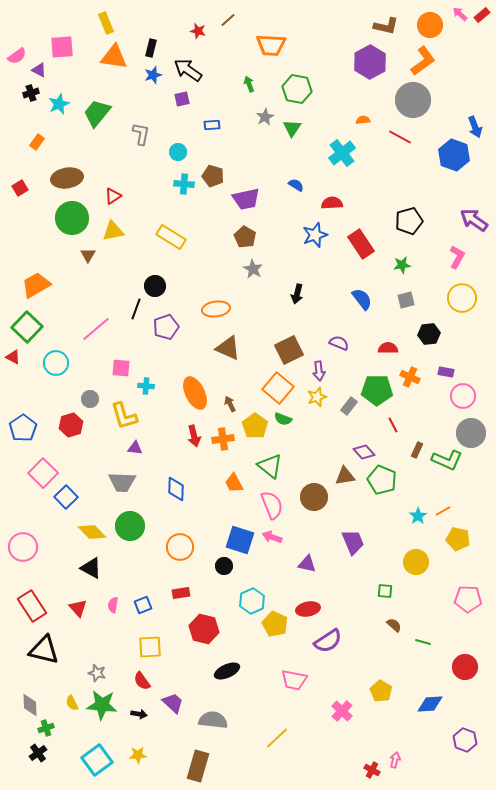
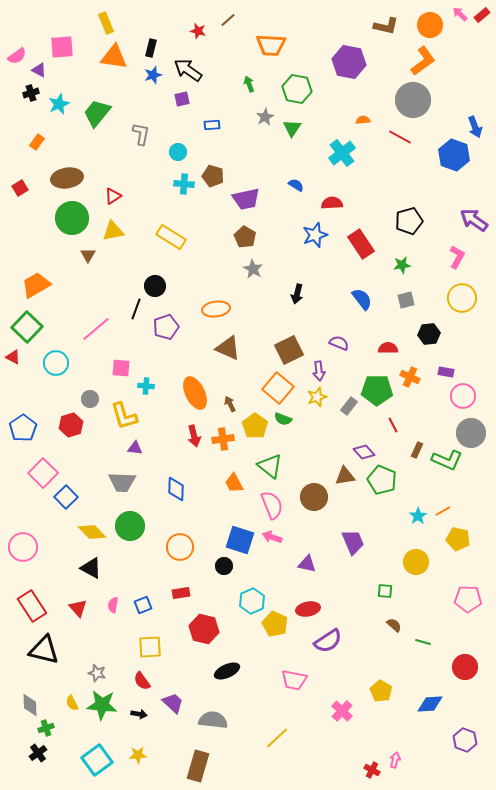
purple hexagon at (370, 62): moved 21 px left; rotated 20 degrees counterclockwise
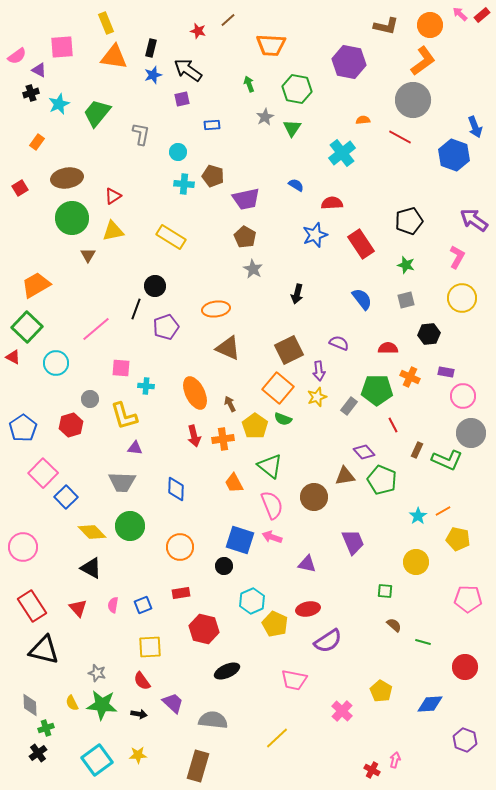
green star at (402, 265): moved 4 px right; rotated 24 degrees clockwise
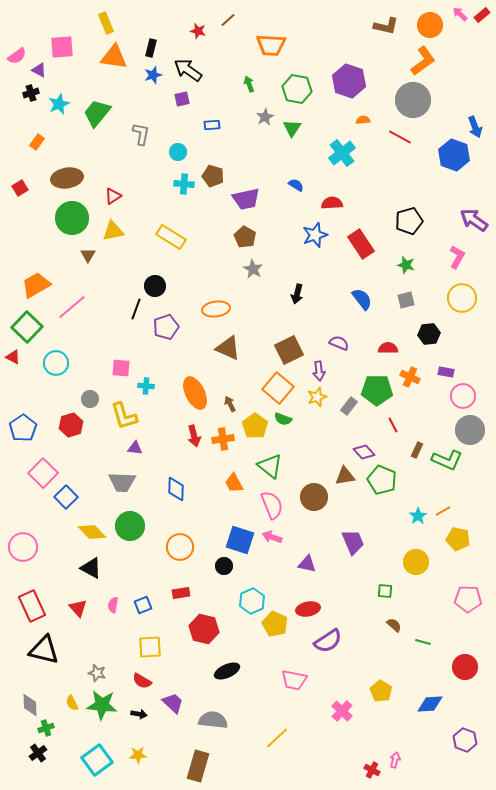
purple hexagon at (349, 62): moved 19 px down; rotated 8 degrees clockwise
pink line at (96, 329): moved 24 px left, 22 px up
gray circle at (471, 433): moved 1 px left, 3 px up
red rectangle at (32, 606): rotated 8 degrees clockwise
red semicircle at (142, 681): rotated 24 degrees counterclockwise
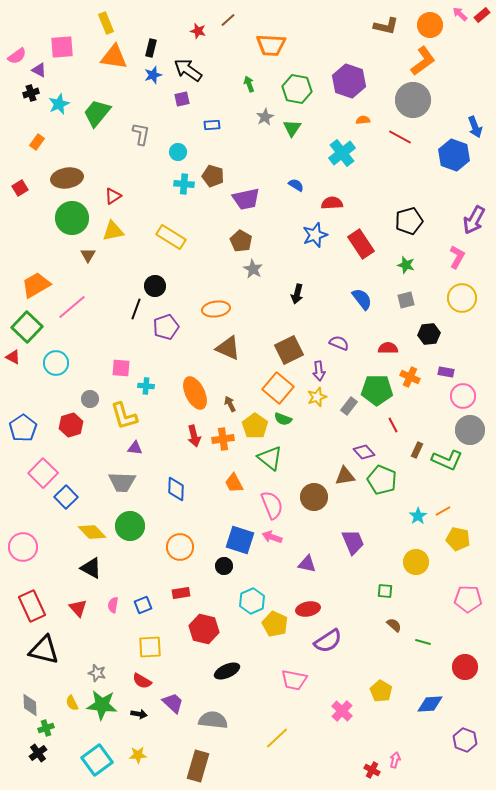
purple arrow at (474, 220): rotated 96 degrees counterclockwise
brown pentagon at (245, 237): moved 4 px left, 4 px down
green triangle at (270, 466): moved 8 px up
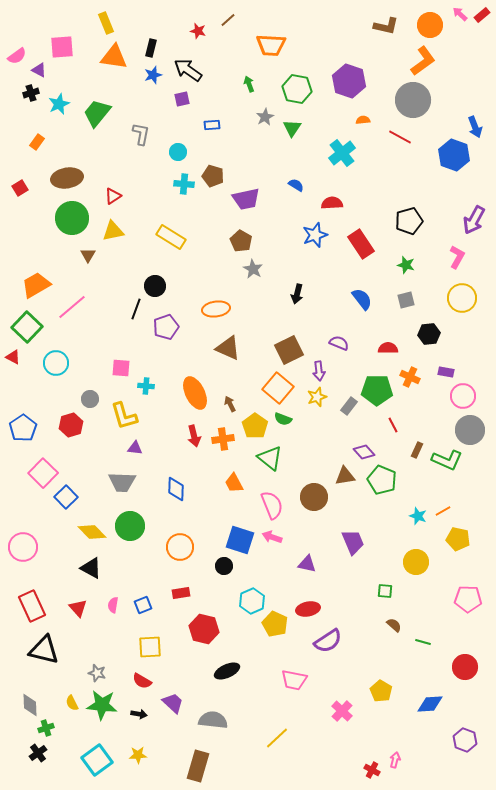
cyan star at (418, 516): rotated 18 degrees counterclockwise
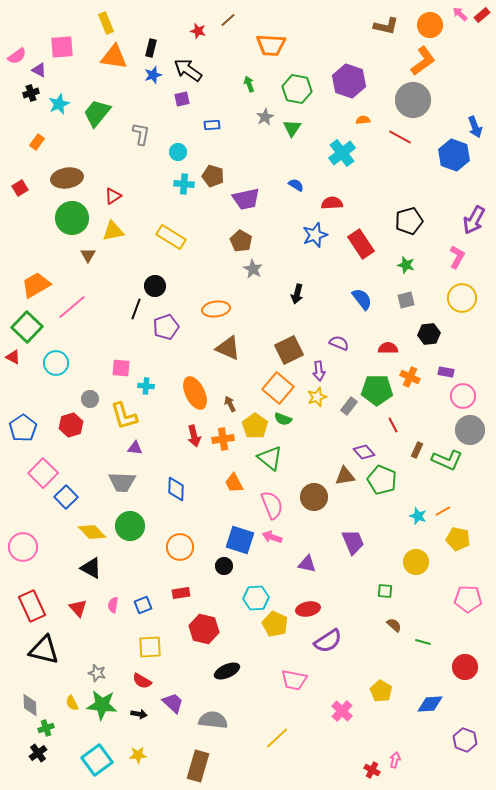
cyan hexagon at (252, 601): moved 4 px right, 3 px up; rotated 20 degrees clockwise
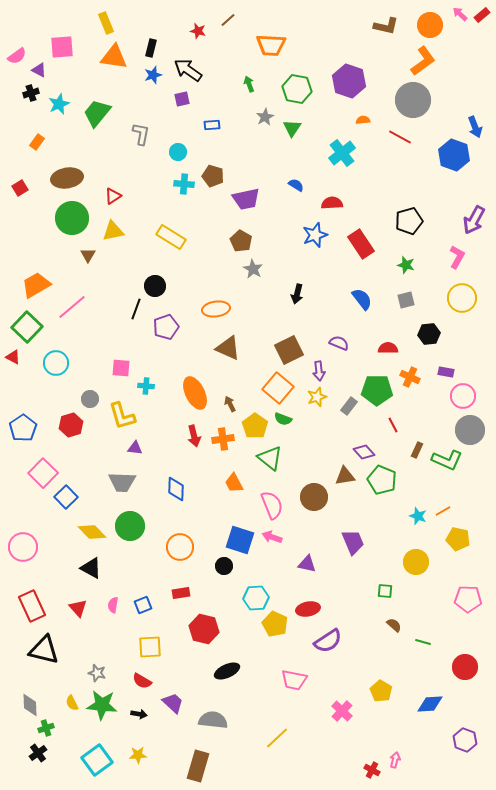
yellow L-shape at (124, 416): moved 2 px left
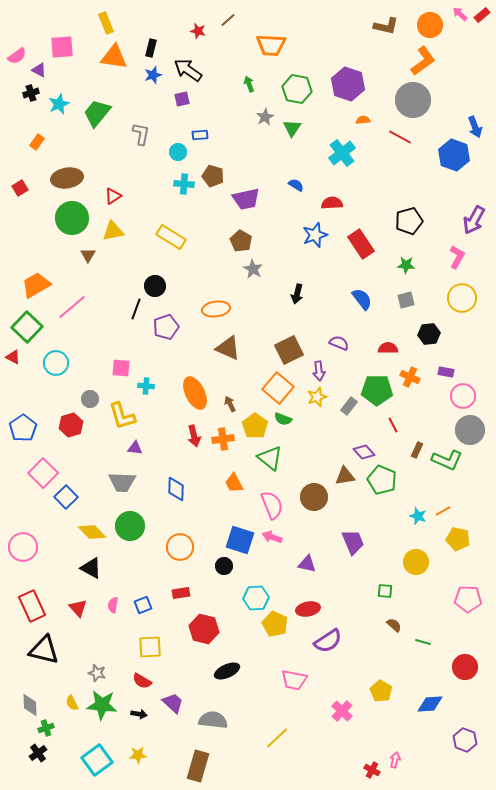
purple hexagon at (349, 81): moved 1 px left, 3 px down
blue rectangle at (212, 125): moved 12 px left, 10 px down
green star at (406, 265): rotated 12 degrees counterclockwise
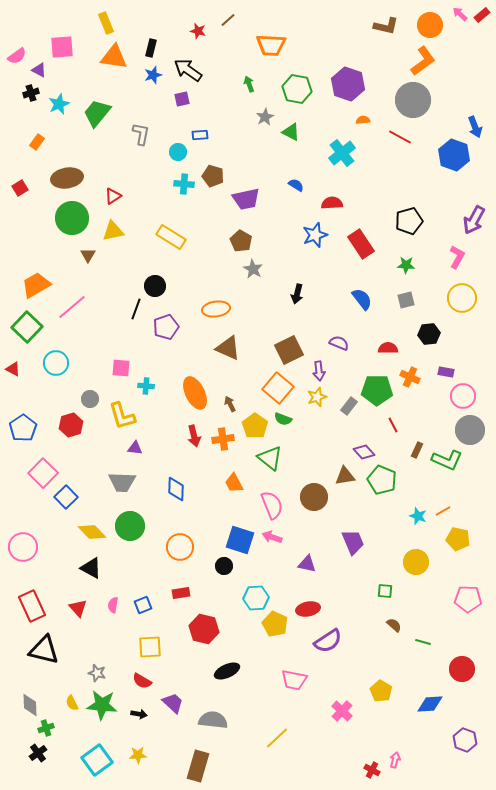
green triangle at (292, 128): moved 1 px left, 4 px down; rotated 36 degrees counterclockwise
red triangle at (13, 357): moved 12 px down
red circle at (465, 667): moved 3 px left, 2 px down
